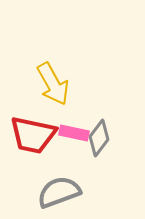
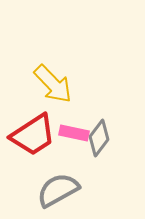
yellow arrow: rotated 15 degrees counterclockwise
red trapezoid: rotated 45 degrees counterclockwise
gray semicircle: moved 1 px left, 2 px up; rotated 9 degrees counterclockwise
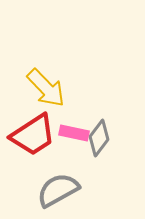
yellow arrow: moved 7 px left, 4 px down
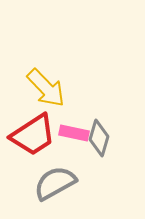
gray diamond: rotated 21 degrees counterclockwise
gray semicircle: moved 3 px left, 7 px up
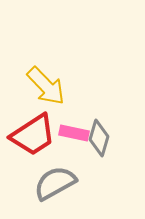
yellow arrow: moved 2 px up
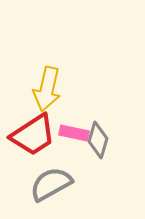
yellow arrow: moved 1 px right, 3 px down; rotated 57 degrees clockwise
gray diamond: moved 1 px left, 2 px down
gray semicircle: moved 4 px left, 1 px down
